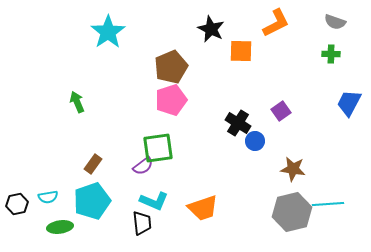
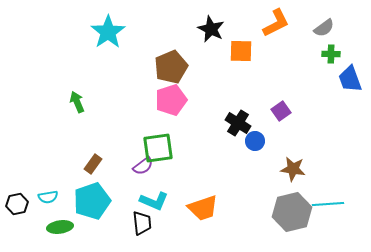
gray semicircle: moved 11 px left, 6 px down; rotated 55 degrees counterclockwise
blue trapezoid: moved 1 px right, 24 px up; rotated 48 degrees counterclockwise
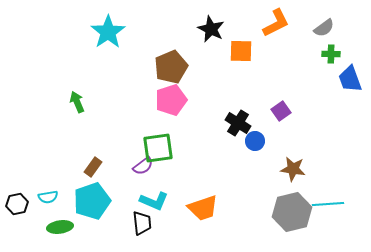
brown rectangle: moved 3 px down
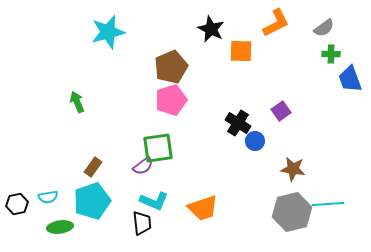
cyan star: rotated 20 degrees clockwise
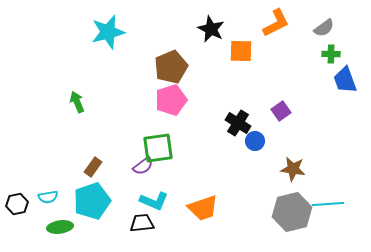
blue trapezoid: moved 5 px left, 1 px down
black trapezoid: rotated 90 degrees counterclockwise
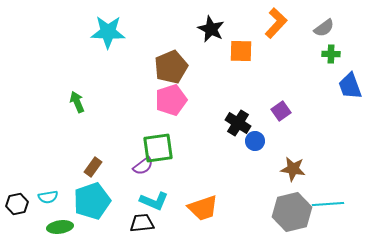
orange L-shape: rotated 20 degrees counterclockwise
cyan star: rotated 16 degrees clockwise
blue trapezoid: moved 5 px right, 6 px down
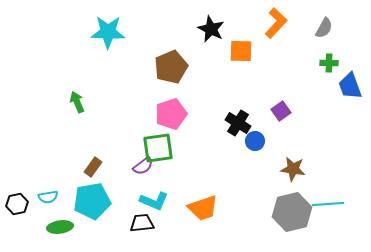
gray semicircle: rotated 25 degrees counterclockwise
green cross: moved 2 px left, 9 px down
pink pentagon: moved 14 px down
cyan pentagon: rotated 9 degrees clockwise
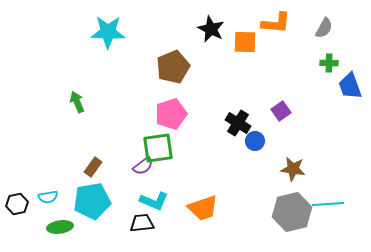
orange L-shape: rotated 52 degrees clockwise
orange square: moved 4 px right, 9 px up
brown pentagon: moved 2 px right
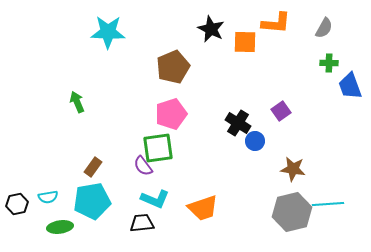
purple semicircle: rotated 90 degrees clockwise
cyan L-shape: moved 1 px right, 2 px up
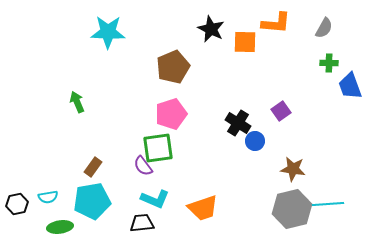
gray hexagon: moved 3 px up
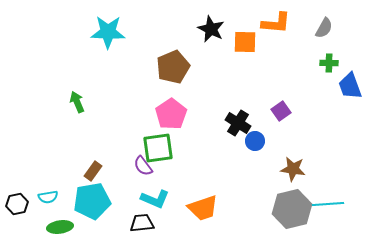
pink pentagon: rotated 16 degrees counterclockwise
brown rectangle: moved 4 px down
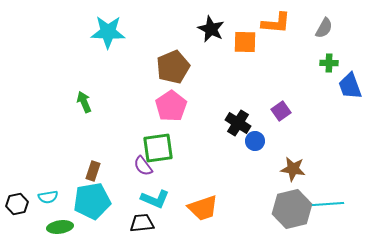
green arrow: moved 7 px right
pink pentagon: moved 8 px up
brown rectangle: rotated 18 degrees counterclockwise
